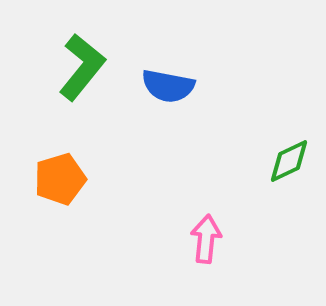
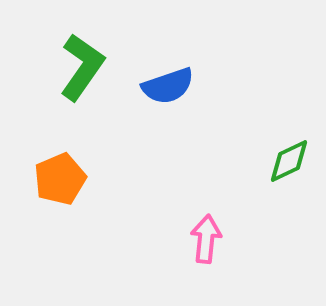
green L-shape: rotated 4 degrees counterclockwise
blue semicircle: rotated 30 degrees counterclockwise
orange pentagon: rotated 6 degrees counterclockwise
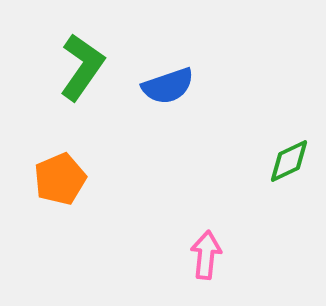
pink arrow: moved 16 px down
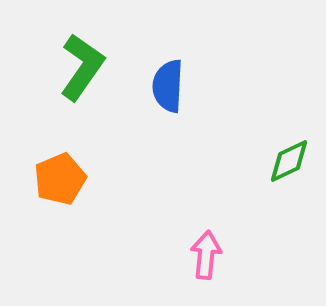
blue semicircle: rotated 112 degrees clockwise
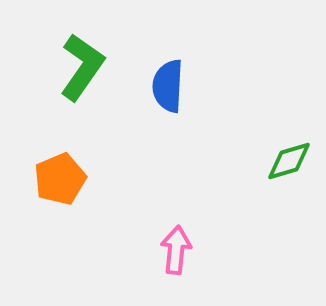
green diamond: rotated 9 degrees clockwise
pink arrow: moved 30 px left, 5 px up
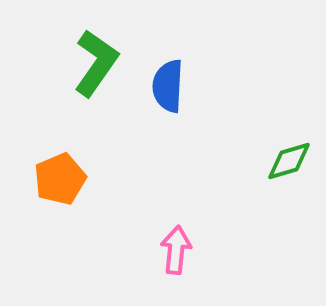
green L-shape: moved 14 px right, 4 px up
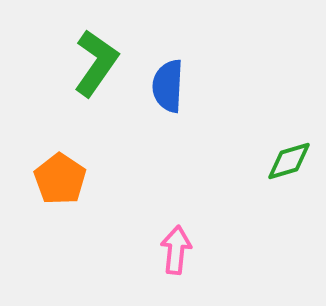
orange pentagon: rotated 15 degrees counterclockwise
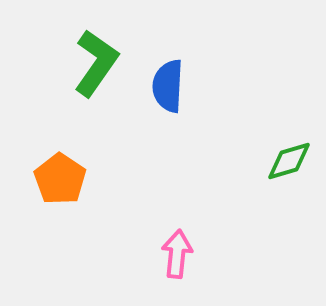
pink arrow: moved 1 px right, 4 px down
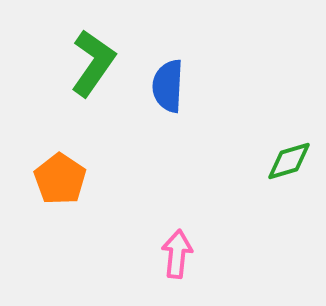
green L-shape: moved 3 px left
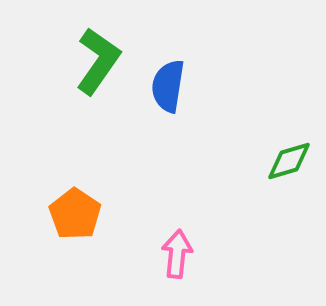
green L-shape: moved 5 px right, 2 px up
blue semicircle: rotated 6 degrees clockwise
orange pentagon: moved 15 px right, 35 px down
